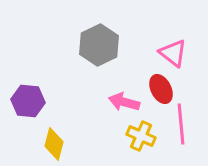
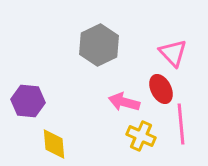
pink triangle: rotated 8 degrees clockwise
yellow diamond: rotated 20 degrees counterclockwise
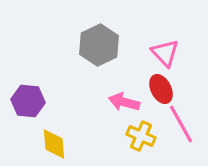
pink triangle: moved 8 px left
pink line: rotated 24 degrees counterclockwise
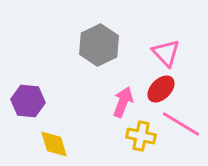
pink triangle: moved 1 px right
red ellipse: rotated 72 degrees clockwise
pink arrow: moved 1 px left; rotated 96 degrees clockwise
pink line: rotated 30 degrees counterclockwise
yellow cross: rotated 12 degrees counterclockwise
yellow diamond: rotated 12 degrees counterclockwise
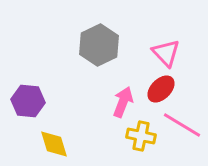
pink line: moved 1 px right, 1 px down
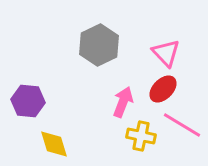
red ellipse: moved 2 px right
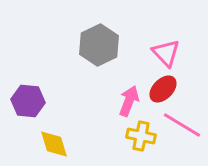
pink arrow: moved 6 px right, 1 px up
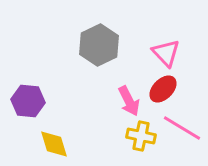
pink arrow: rotated 132 degrees clockwise
pink line: moved 3 px down
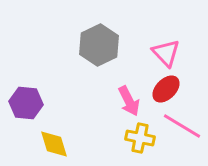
red ellipse: moved 3 px right
purple hexagon: moved 2 px left, 2 px down
pink line: moved 2 px up
yellow cross: moved 1 px left, 2 px down
